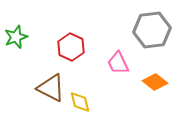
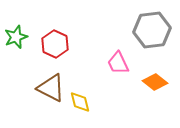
red hexagon: moved 16 px left, 3 px up
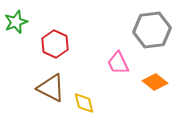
green star: moved 15 px up
yellow diamond: moved 4 px right, 1 px down
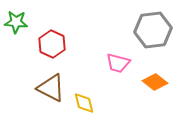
green star: rotated 25 degrees clockwise
gray hexagon: moved 1 px right
red hexagon: moved 3 px left
pink trapezoid: rotated 50 degrees counterclockwise
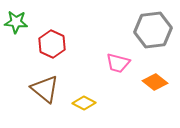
brown triangle: moved 6 px left, 1 px down; rotated 12 degrees clockwise
yellow diamond: rotated 50 degrees counterclockwise
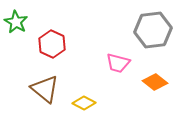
green star: rotated 25 degrees clockwise
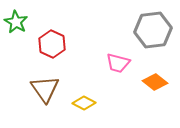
brown triangle: rotated 16 degrees clockwise
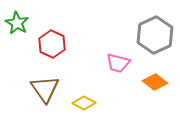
green star: moved 1 px right, 1 px down
gray hexagon: moved 2 px right, 5 px down; rotated 18 degrees counterclockwise
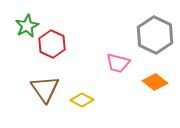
green star: moved 10 px right, 3 px down; rotated 15 degrees clockwise
gray hexagon: rotated 9 degrees counterclockwise
yellow diamond: moved 2 px left, 3 px up
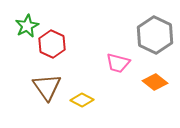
brown triangle: moved 2 px right, 2 px up
